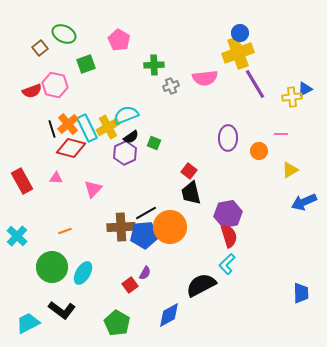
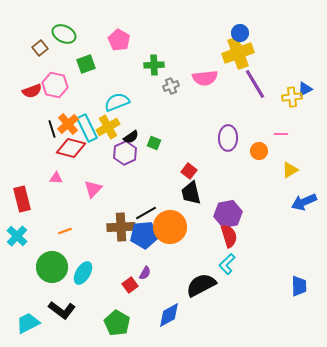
cyan semicircle at (126, 115): moved 9 px left, 13 px up
red rectangle at (22, 181): moved 18 px down; rotated 15 degrees clockwise
blue trapezoid at (301, 293): moved 2 px left, 7 px up
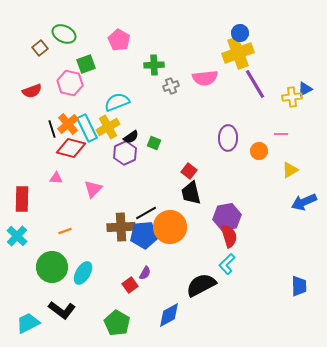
pink hexagon at (55, 85): moved 15 px right, 2 px up
red rectangle at (22, 199): rotated 15 degrees clockwise
purple hexagon at (228, 214): moved 1 px left, 3 px down
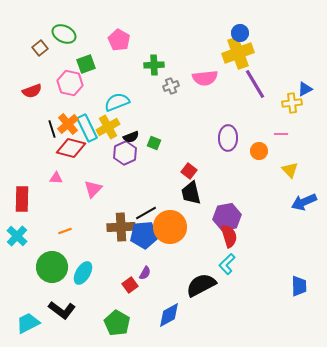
yellow cross at (292, 97): moved 6 px down
black semicircle at (131, 137): rotated 14 degrees clockwise
yellow triangle at (290, 170): rotated 42 degrees counterclockwise
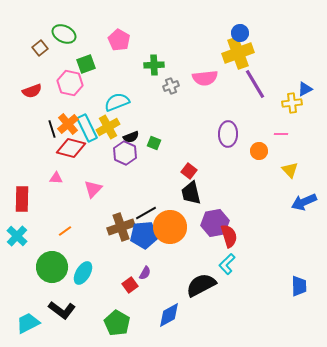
purple ellipse at (228, 138): moved 4 px up
purple hexagon at (125, 153): rotated 10 degrees counterclockwise
purple hexagon at (227, 217): moved 12 px left, 6 px down
brown cross at (121, 227): rotated 16 degrees counterclockwise
orange line at (65, 231): rotated 16 degrees counterclockwise
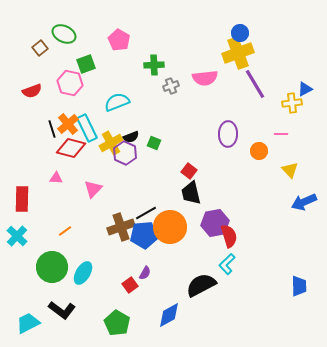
yellow cross at (108, 127): moved 3 px right, 16 px down
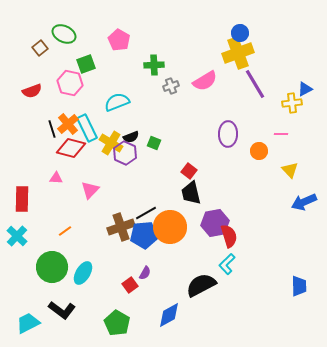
pink semicircle at (205, 78): moved 3 px down; rotated 25 degrees counterclockwise
yellow cross at (111, 143): rotated 30 degrees counterclockwise
pink triangle at (93, 189): moved 3 px left, 1 px down
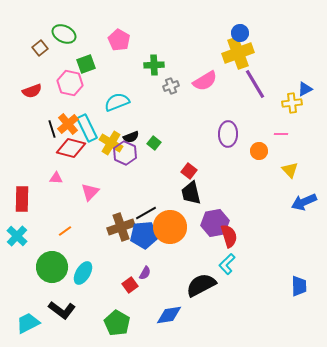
green square at (154, 143): rotated 16 degrees clockwise
pink triangle at (90, 190): moved 2 px down
blue diamond at (169, 315): rotated 20 degrees clockwise
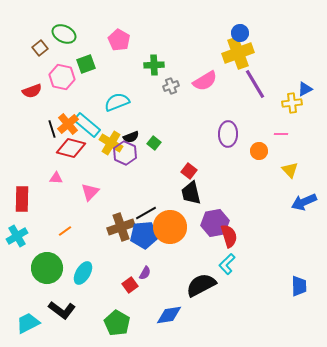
pink hexagon at (70, 83): moved 8 px left, 6 px up
cyan rectangle at (87, 128): moved 3 px up; rotated 24 degrees counterclockwise
cyan cross at (17, 236): rotated 15 degrees clockwise
green circle at (52, 267): moved 5 px left, 1 px down
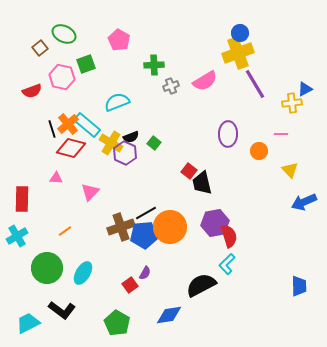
black trapezoid at (191, 193): moved 11 px right, 10 px up
